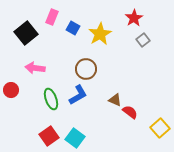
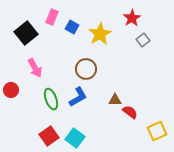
red star: moved 2 px left
blue square: moved 1 px left, 1 px up
pink arrow: rotated 126 degrees counterclockwise
blue L-shape: moved 2 px down
brown triangle: rotated 24 degrees counterclockwise
yellow square: moved 3 px left, 3 px down; rotated 18 degrees clockwise
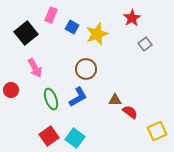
pink rectangle: moved 1 px left, 2 px up
yellow star: moved 3 px left; rotated 10 degrees clockwise
gray square: moved 2 px right, 4 px down
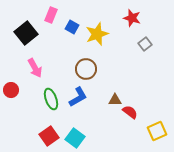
red star: rotated 24 degrees counterclockwise
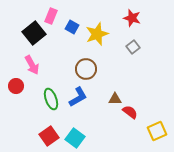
pink rectangle: moved 1 px down
black square: moved 8 px right
gray square: moved 12 px left, 3 px down
pink arrow: moved 3 px left, 3 px up
red circle: moved 5 px right, 4 px up
brown triangle: moved 1 px up
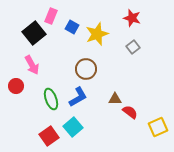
yellow square: moved 1 px right, 4 px up
cyan square: moved 2 px left, 11 px up; rotated 12 degrees clockwise
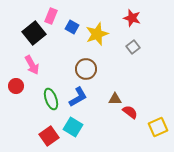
cyan square: rotated 18 degrees counterclockwise
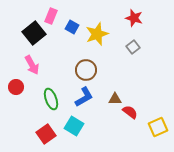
red star: moved 2 px right
brown circle: moved 1 px down
red circle: moved 1 px down
blue L-shape: moved 6 px right
cyan square: moved 1 px right, 1 px up
red square: moved 3 px left, 2 px up
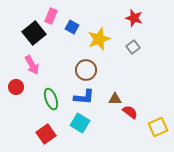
yellow star: moved 2 px right, 5 px down
blue L-shape: rotated 35 degrees clockwise
cyan square: moved 6 px right, 3 px up
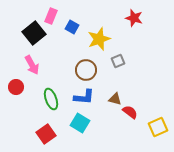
gray square: moved 15 px left, 14 px down; rotated 16 degrees clockwise
brown triangle: rotated 16 degrees clockwise
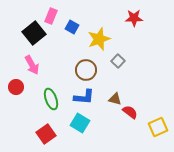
red star: rotated 18 degrees counterclockwise
gray square: rotated 24 degrees counterclockwise
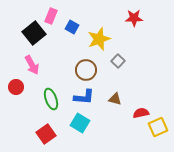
red semicircle: moved 11 px right, 1 px down; rotated 49 degrees counterclockwise
